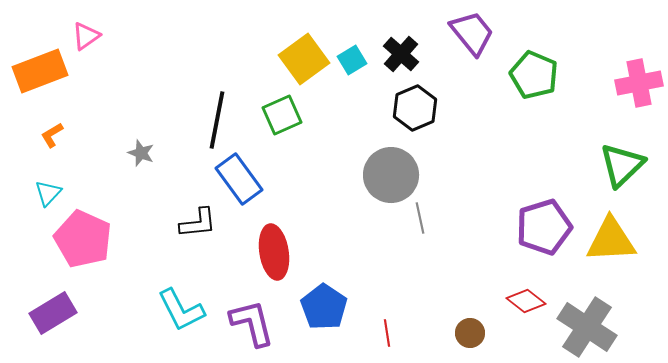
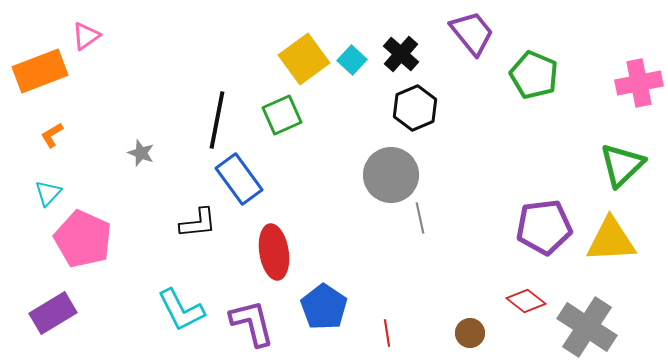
cyan square: rotated 16 degrees counterclockwise
purple pentagon: rotated 10 degrees clockwise
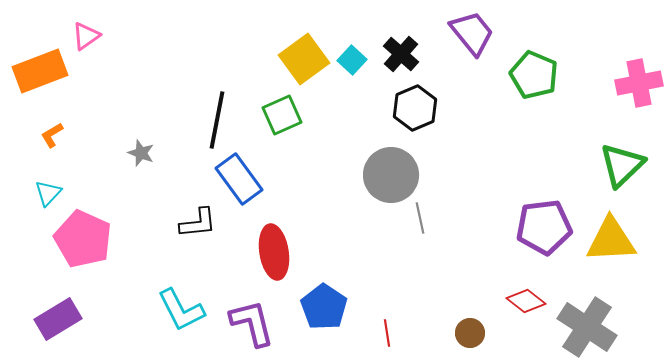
purple rectangle: moved 5 px right, 6 px down
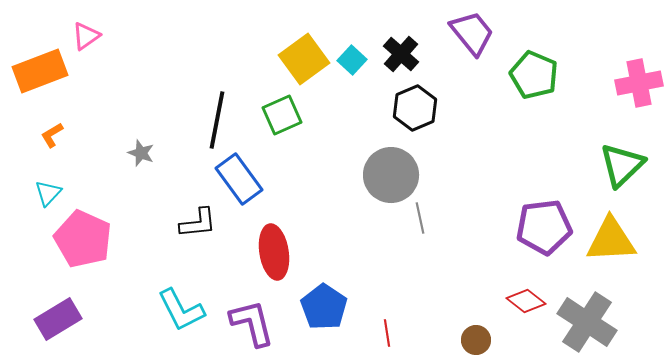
gray cross: moved 5 px up
brown circle: moved 6 px right, 7 px down
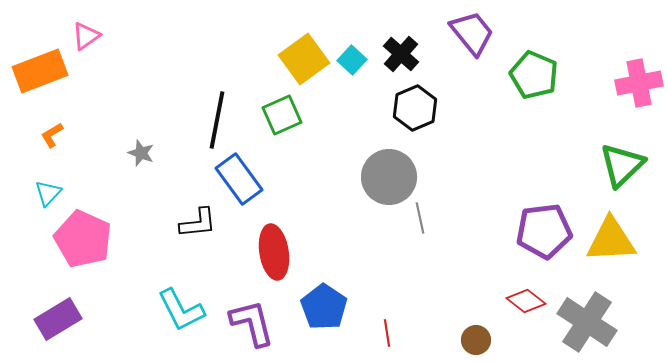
gray circle: moved 2 px left, 2 px down
purple pentagon: moved 4 px down
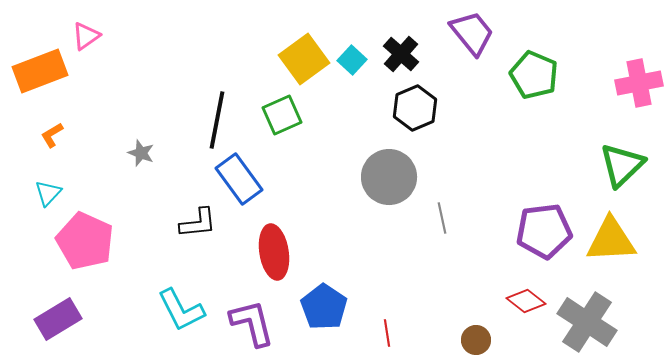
gray line: moved 22 px right
pink pentagon: moved 2 px right, 2 px down
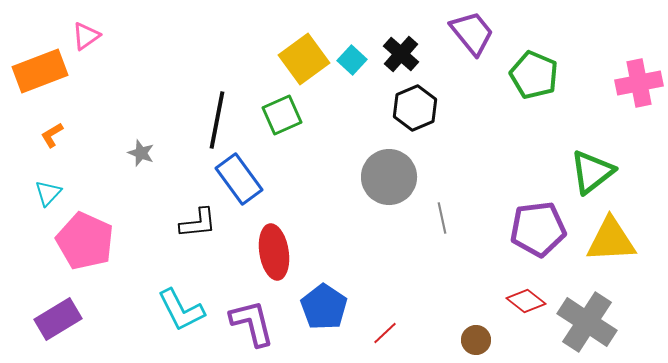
green triangle: moved 30 px left, 7 px down; rotated 6 degrees clockwise
purple pentagon: moved 6 px left, 2 px up
red line: moved 2 px left; rotated 56 degrees clockwise
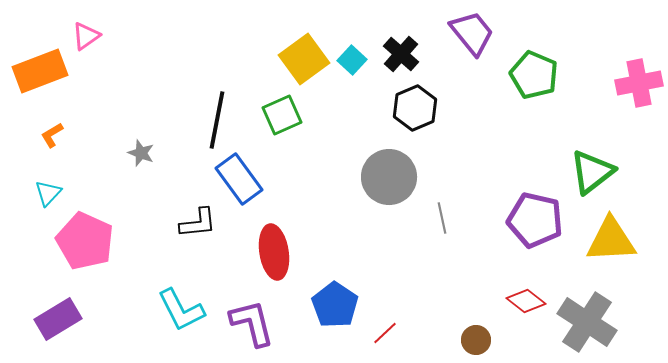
purple pentagon: moved 3 px left, 9 px up; rotated 20 degrees clockwise
blue pentagon: moved 11 px right, 2 px up
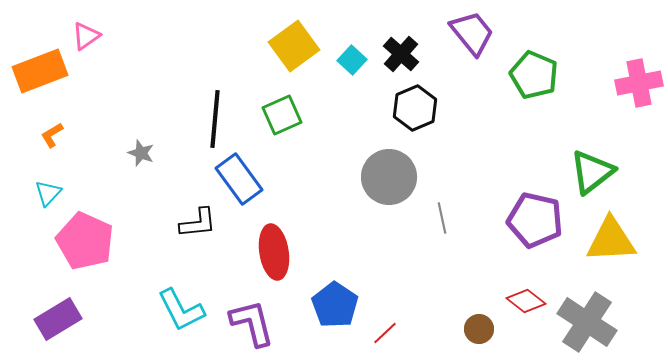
yellow square: moved 10 px left, 13 px up
black line: moved 2 px left, 1 px up; rotated 6 degrees counterclockwise
brown circle: moved 3 px right, 11 px up
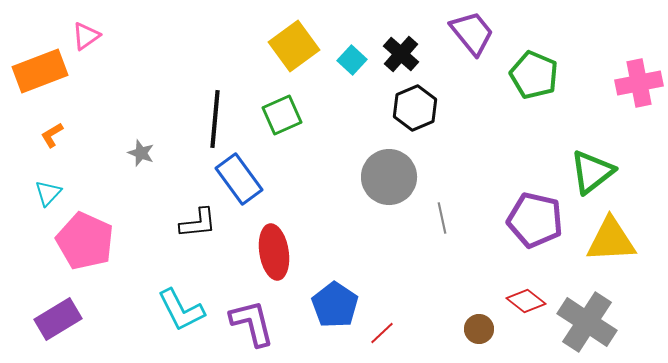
red line: moved 3 px left
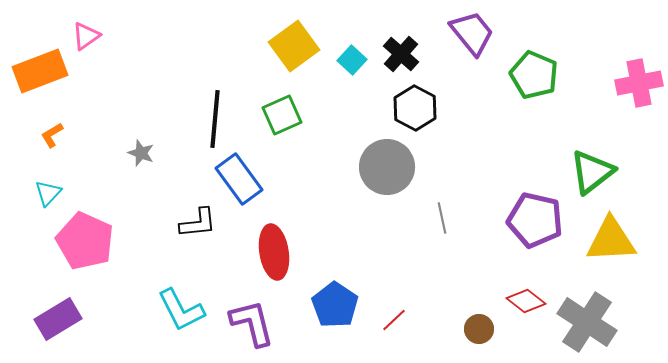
black hexagon: rotated 9 degrees counterclockwise
gray circle: moved 2 px left, 10 px up
red line: moved 12 px right, 13 px up
